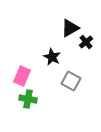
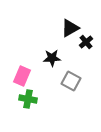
black star: moved 1 px down; rotated 30 degrees counterclockwise
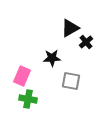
gray square: rotated 18 degrees counterclockwise
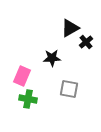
gray square: moved 2 px left, 8 px down
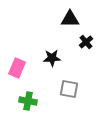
black triangle: moved 9 px up; rotated 30 degrees clockwise
pink rectangle: moved 5 px left, 8 px up
green cross: moved 2 px down
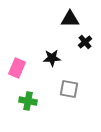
black cross: moved 1 px left
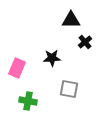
black triangle: moved 1 px right, 1 px down
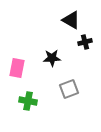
black triangle: rotated 30 degrees clockwise
black cross: rotated 24 degrees clockwise
pink rectangle: rotated 12 degrees counterclockwise
gray square: rotated 30 degrees counterclockwise
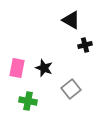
black cross: moved 3 px down
black star: moved 8 px left, 10 px down; rotated 24 degrees clockwise
gray square: moved 2 px right; rotated 18 degrees counterclockwise
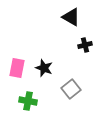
black triangle: moved 3 px up
